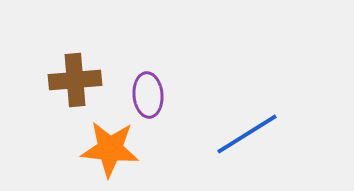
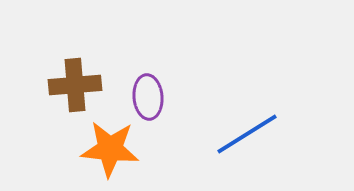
brown cross: moved 5 px down
purple ellipse: moved 2 px down
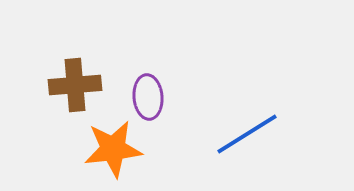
orange star: moved 3 px right; rotated 12 degrees counterclockwise
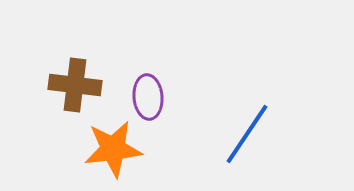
brown cross: rotated 12 degrees clockwise
blue line: rotated 24 degrees counterclockwise
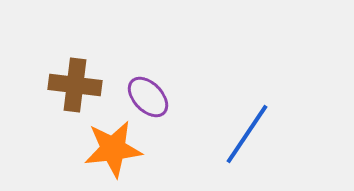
purple ellipse: rotated 39 degrees counterclockwise
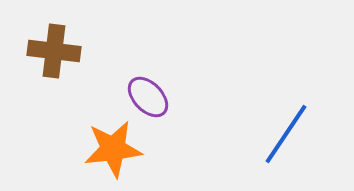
brown cross: moved 21 px left, 34 px up
blue line: moved 39 px right
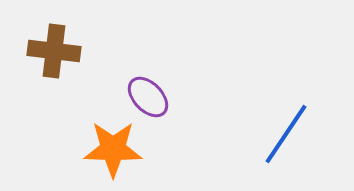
orange star: rotated 8 degrees clockwise
